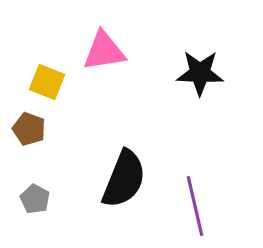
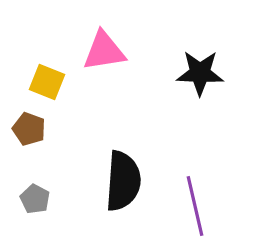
black semicircle: moved 1 px left, 2 px down; rotated 18 degrees counterclockwise
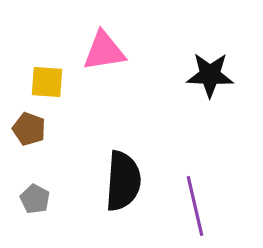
black star: moved 10 px right, 2 px down
yellow square: rotated 18 degrees counterclockwise
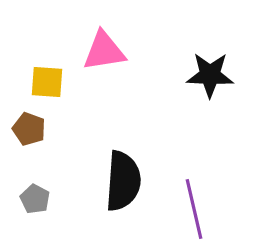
purple line: moved 1 px left, 3 px down
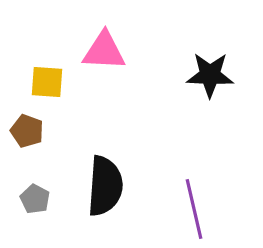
pink triangle: rotated 12 degrees clockwise
brown pentagon: moved 2 px left, 2 px down
black semicircle: moved 18 px left, 5 px down
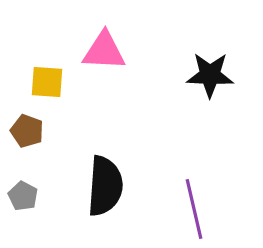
gray pentagon: moved 12 px left, 3 px up
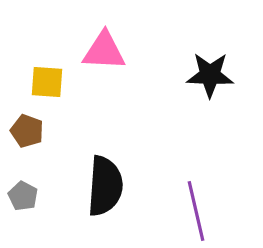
purple line: moved 2 px right, 2 px down
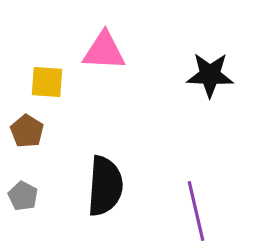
brown pentagon: rotated 12 degrees clockwise
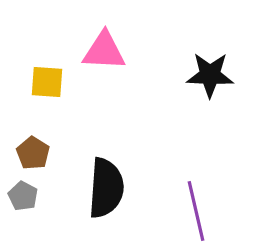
brown pentagon: moved 6 px right, 22 px down
black semicircle: moved 1 px right, 2 px down
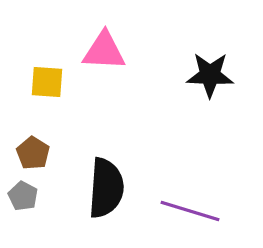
purple line: moved 6 px left; rotated 60 degrees counterclockwise
